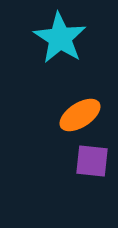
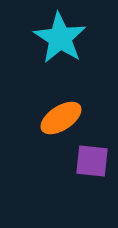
orange ellipse: moved 19 px left, 3 px down
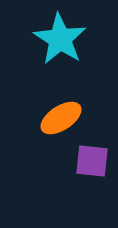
cyan star: moved 1 px down
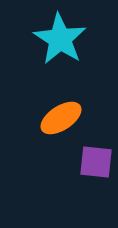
purple square: moved 4 px right, 1 px down
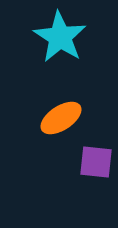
cyan star: moved 2 px up
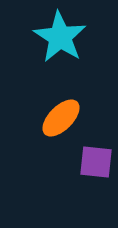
orange ellipse: rotated 12 degrees counterclockwise
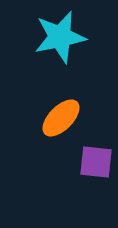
cyan star: rotated 28 degrees clockwise
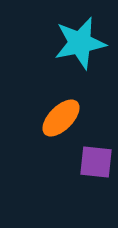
cyan star: moved 20 px right, 6 px down
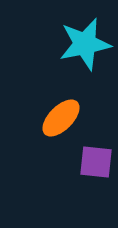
cyan star: moved 5 px right, 1 px down
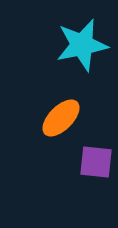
cyan star: moved 3 px left, 1 px down
